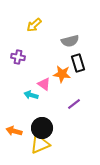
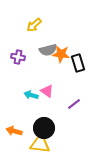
gray semicircle: moved 22 px left, 9 px down
orange star: moved 1 px left, 20 px up
pink triangle: moved 3 px right, 7 px down
black circle: moved 2 px right
yellow triangle: rotated 30 degrees clockwise
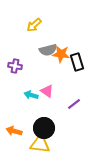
purple cross: moved 3 px left, 9 px down
black rectangle: moved 1 px left, 1 px up
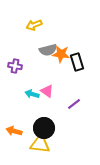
yellow arrow: rotated 21 degrees clockwise
cyan arrow: moved 1 px right, 1 px up
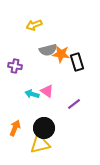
orange arrow: moved 1 px right, 3 px up; rotated 98 degrees clockwise
yellow triangle: rotated 20 degrees counterclockwise
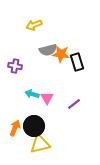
pink triangle: moved 7 px down; rotated 24 degrees clockwise
black circle: moved 10 px left, 2 px up
